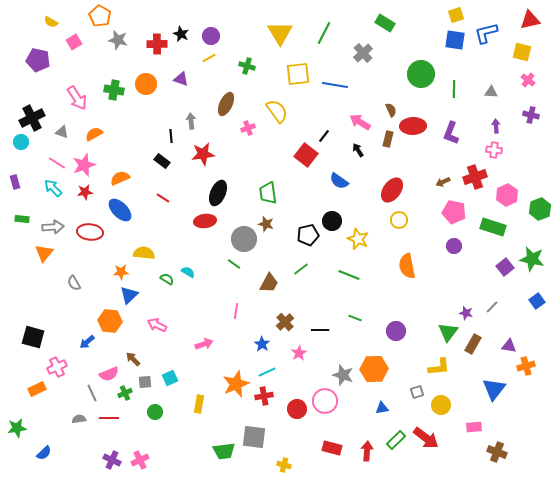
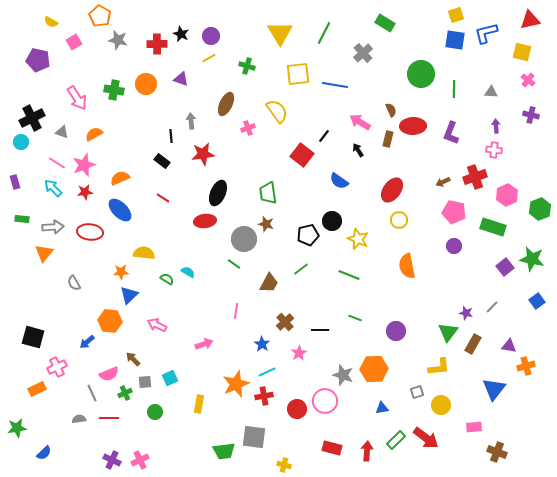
red square at (306, 155): moved 4 px left
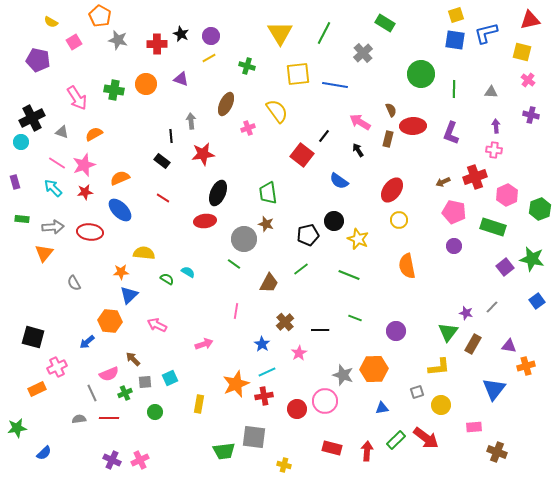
black circle at (332, 221): moved 2 px right
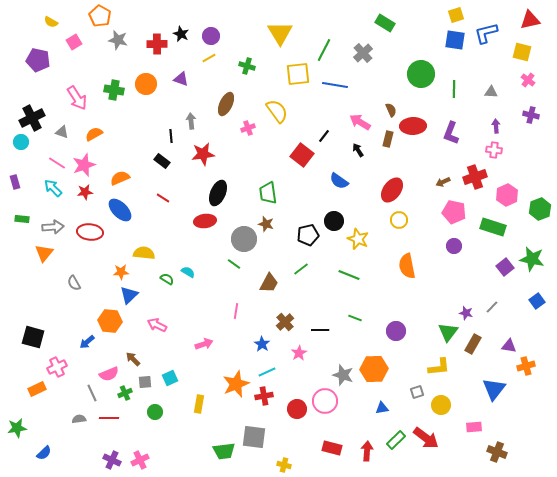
green line at (324, 33): moved 17 px down
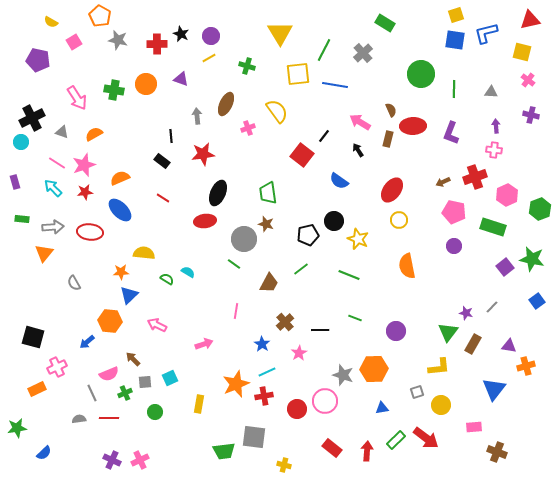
gray arrow at (191, 121): moved 6 px right, 5 px up
red rectangle at (332, 448): rotated 24 degrees clockwise
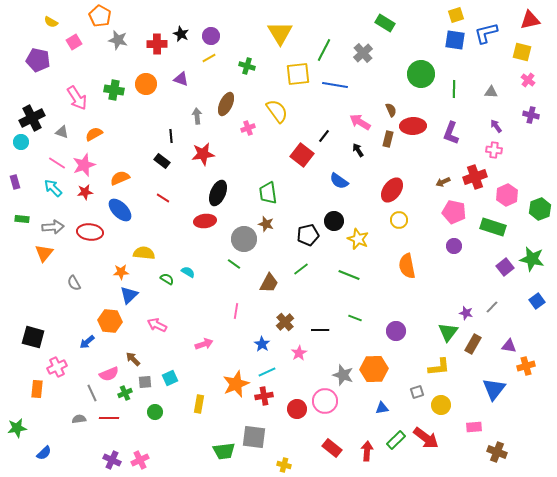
purple arrow at (496, 126): rotated 32 degrees counterclockwise
orange rectangle at (37, 389): rotated 60 degrees counterclockwise
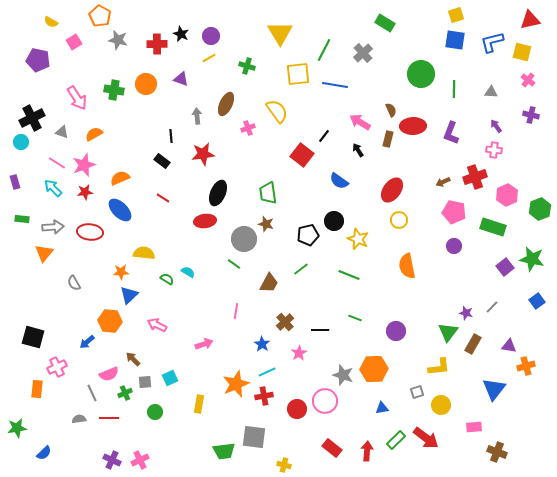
blue L-shape at (486, 33): moved 6 px right, 9 px down
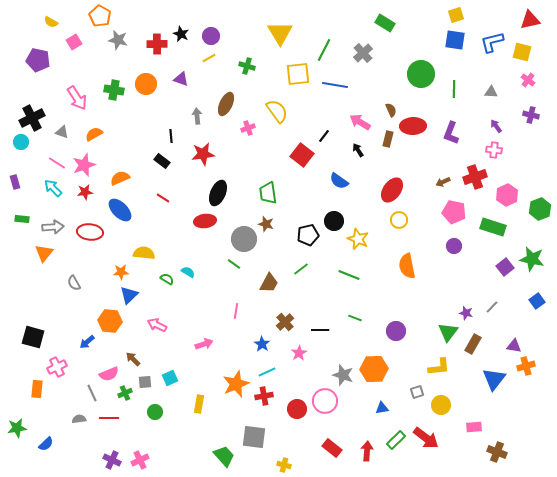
purple triangle at (509, 346): moved 5 px right
blue triangle at (494, 389): moved 10 px up
green trapezoid at (224, 451): moved 5 px down; rotated 125 degrees counterclockwise
blue semicircle at (44, 453): moved 2 px right, 9 px up
